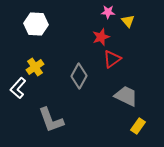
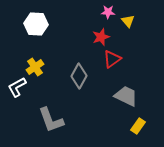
white L-shape: moved 1 px left, 1 px up; rotated 20 degrees clockwise
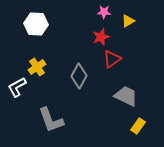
pink star: moved 4 px left
yellow triangle: rotated 40 degrees clockwise
yellow cross: moved 2 px right
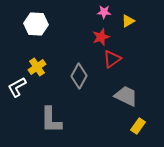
gray L-shape: rotated 20 degrees clockwise
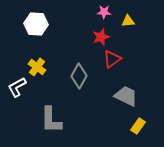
yellow triangle: rotated 24 degrees clockwise
yellow cross: rotated 18 degrees counterclockwise
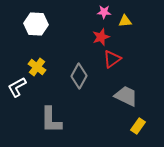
yellow triangle: moved 3 px left
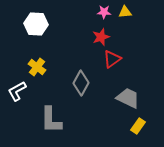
yellow triangle: moved 9 px up
gray diamond: moved 2 px right, 7 px down
white L-shape: moved 4 px down
gray trapezoid: moved 2 px right, 2 px down
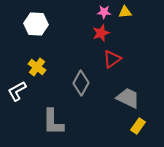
red star: moved 4 px up
gray L-shape: moved 2 px right, 2 px down
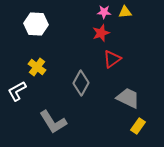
gray L-shape: rotated 32 degrees counterclockwise
